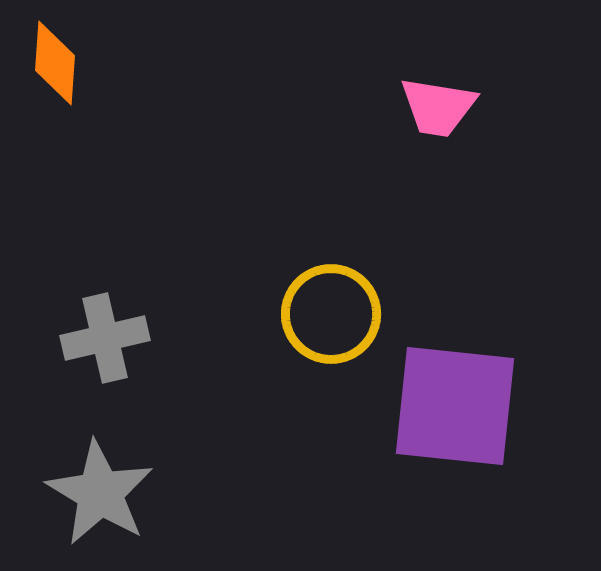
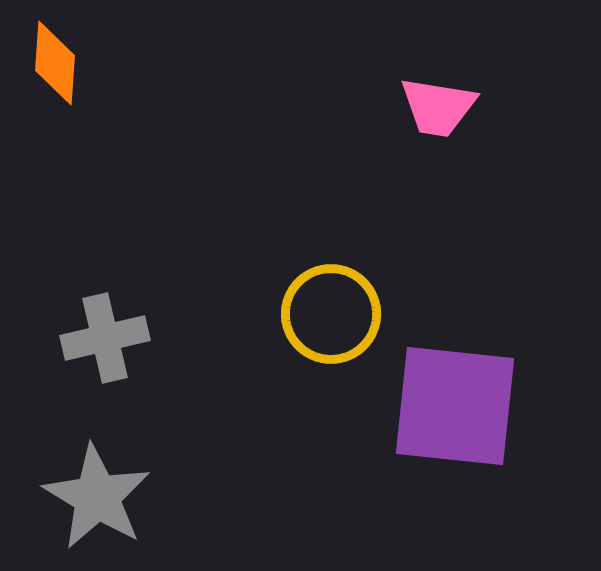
gray star: moved 3 px left, 4 px down
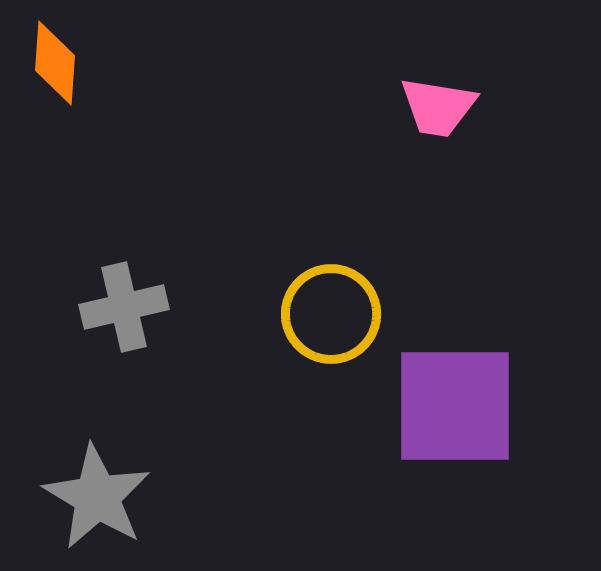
gray cross: moved 19 px right, 31 px up
purple square: rotated 6 degrees counterclockwise
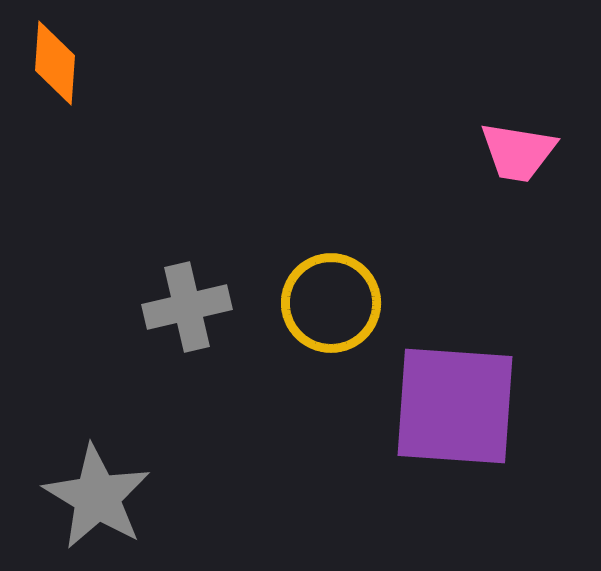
pink trapezoid: moved 80 px right, 45 px down
gray cross: moved 63 px right
yellow circle: moved 11 px up
purple square: rotated 4 degrees clockwise
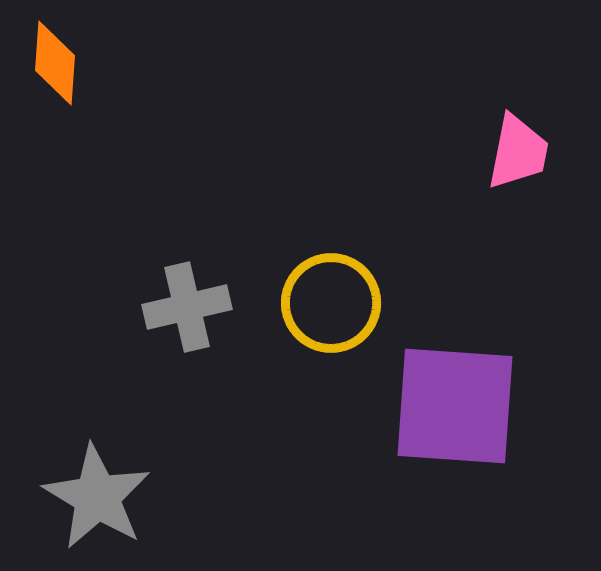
pink trapezoid: rotated 88 degrees counterclockwise
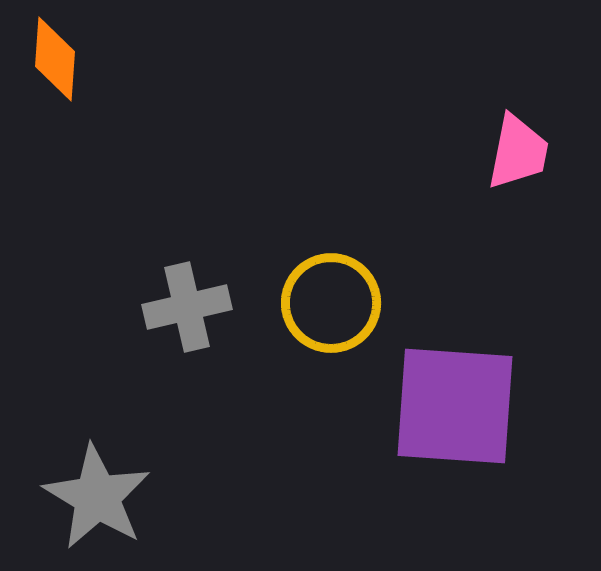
orange diamond: moved 4 px up
